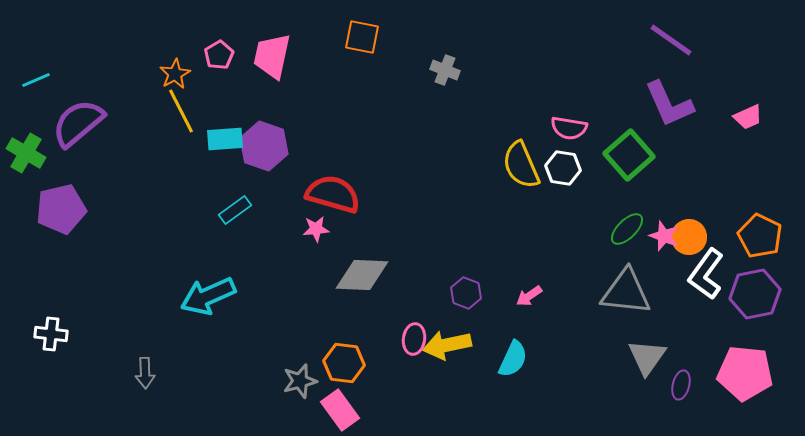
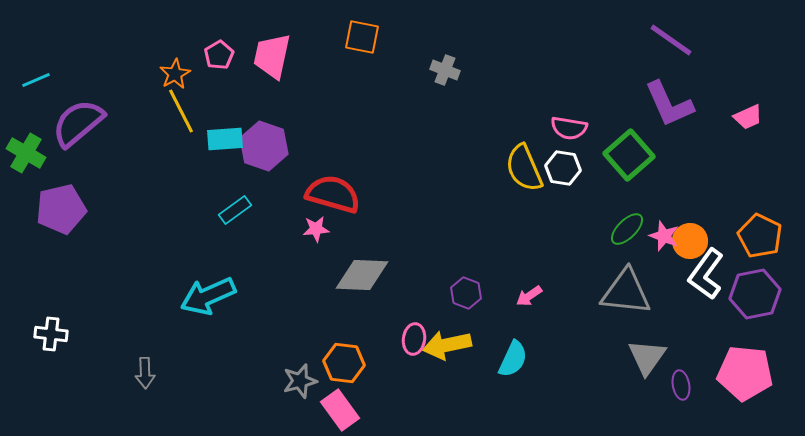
yellow semicircle at (521, 165): moved 3 px right, 3 px down
orange circle at (689, 237): moved 1 px right, 4 px down
purple ellipse at (681, 385): rotated 24 degrees counterclockwise
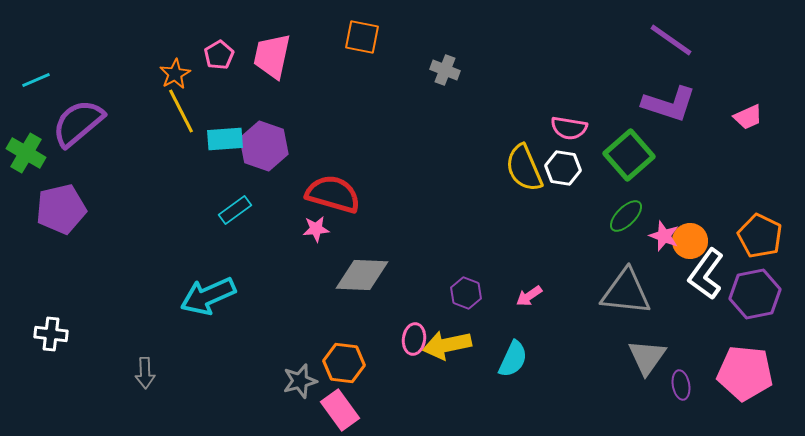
purple L-shape at (669, 104): rotated 48 degrees counterclockwise
green ellipse at (627, 229): moved 1 px left, 13 px up
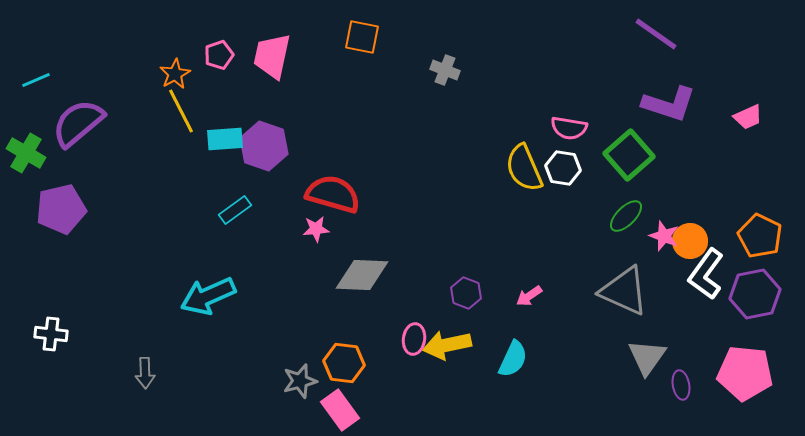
purple line at (671, 40): moved 15 px left, 6 px up
pink pentagon at (219, 55): rotated 12 degrees clockwise
gray triangle at (626, 292): moved 2 px left, 1 px up; rotated 18 degrees clockwise
